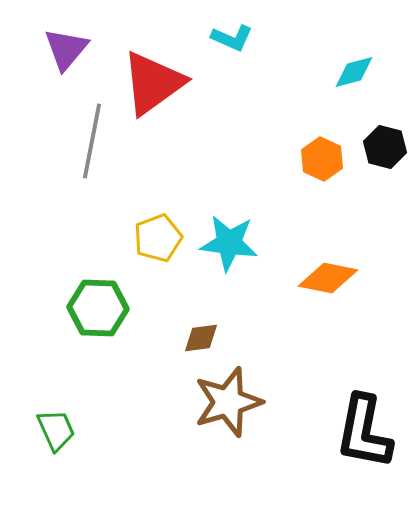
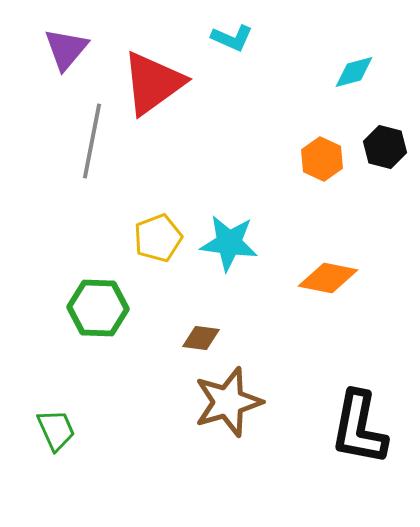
brown diamond: rotated 15 degrees clockwise
black L-shape: moved 5 px left, 4 px up
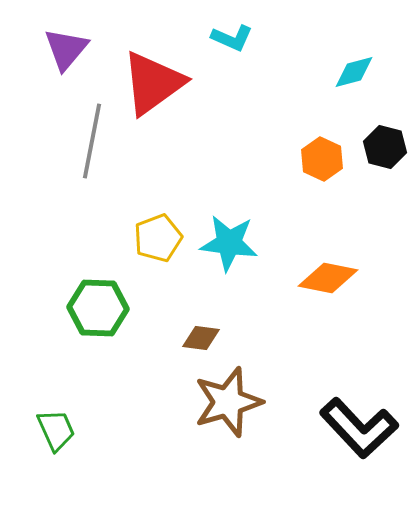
black L-shape: rotated 54 degrees counterclockwise
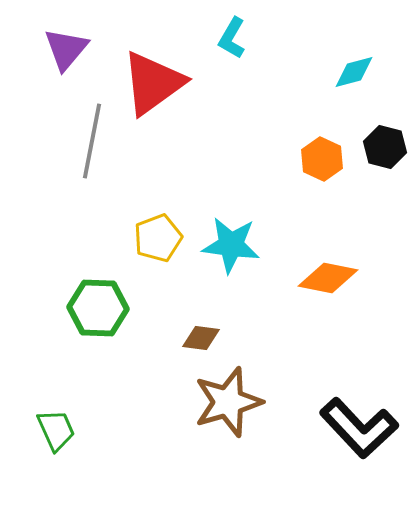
cyan L-shape: rotated 96 degrees clockwise
cyan star: moved 2 px right, 2 px down
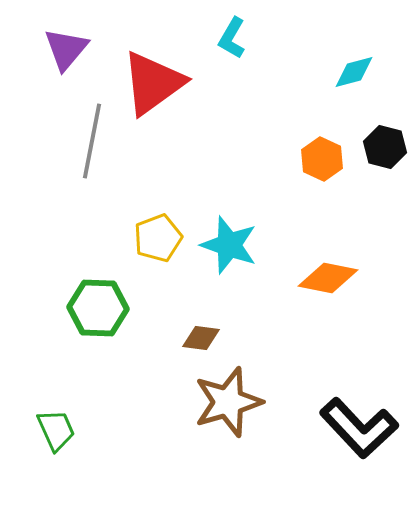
cyan star: moved 2 px left; rotated 12 degrees clockwise
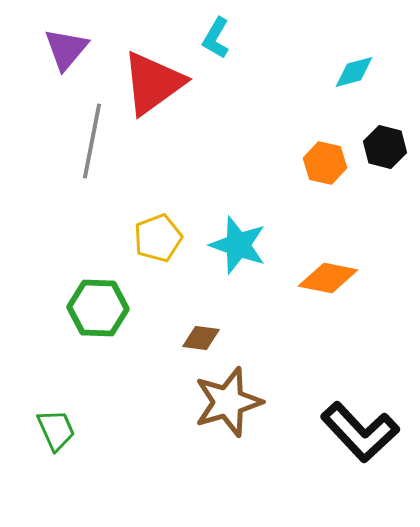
cyan L-shape: moved 16 px left
orange hexagon: moved 3 px right, 4 px down; rotated 12 degrees counterclockwise
cyan star: moved 9 px right
black L-shape: moved 1 px right, 4 px down
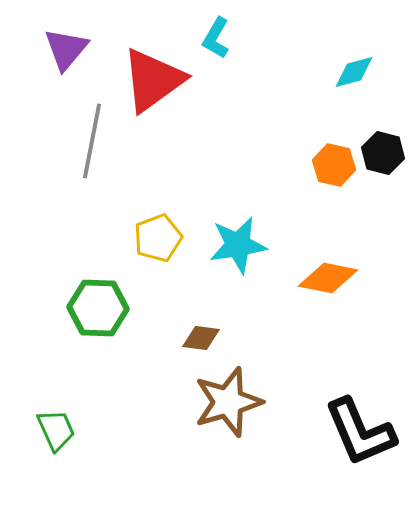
red triangle: moved 3 px up
black hexagon: moved 2 px left, 6 px down
orange hexagon: moved 9 px right, 2 px down
cyan star: rotated 28 degrees counterclockwise
black L-shape: rotated 20 degrees clockwise
